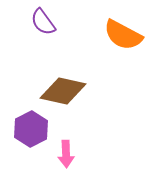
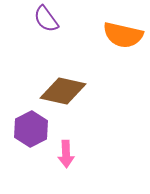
purple semicircle: moved 3 px right, 3 px up
orange semicircle: rotated 15 degrees counterclockwise
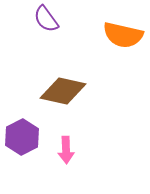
purple hexagon: moved 9 px left, 8 px down
pink arrow: moved 4 px up
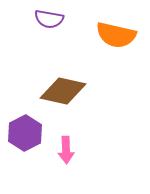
purple semicircle: moved 3 px right; rotated 44 degrees counterclockwise
orange semicircle: moved 7 px left
purple hexagon: moved 3 px right, 4 px up
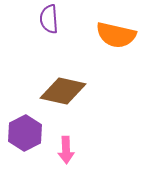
purple semicircle: rotated 76 degrees clockwise
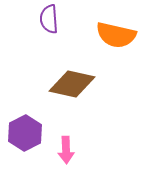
brown diamond: moved 9 px right, 7 px up
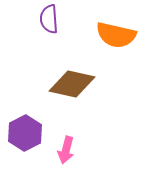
pink arrow: rotated 16 degrees clockwise
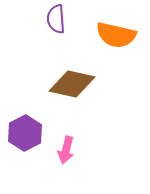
purple semicircle: moved 7 px right
